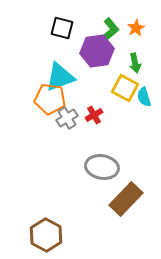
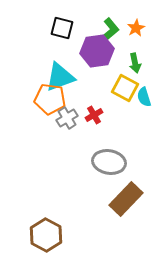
gray ellipse: moved 7 px right, 5 px up
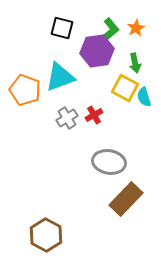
orange pentagon: moved 25 px left, 9 px up; rotated 12 degrees clockwise
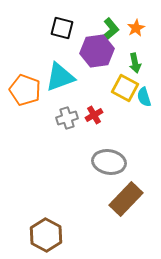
gray cross: rotated 15 degrees clockwise
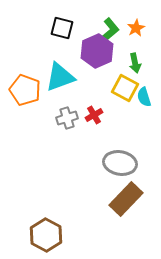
purple hexagon: rotated 16 degrees counterclockwise
gray ellipse: moved 11 px right, 1 px down
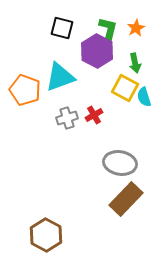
green L-shape: moved 1 px left, 1 px up; rotated 36 degrees counterclockwise
purple hexagon: rotated 8 degrees counterclockwise
